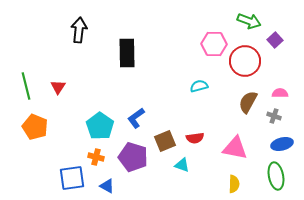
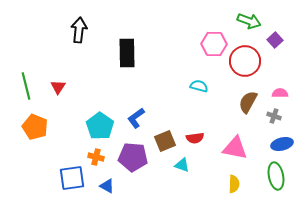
cyan semicircle: rotated 30 degrees clockwise
purple pentagon: rotated 12 degrees counterclockwise
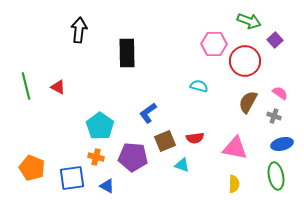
red triangle: rotated 35 degrees counterclockwise
pink semicircle: rotated 35 degrees clockwise
blue L-shape: moved 12 px right, 5 px up
orange pentagon: moved 3 px left, 41 px down
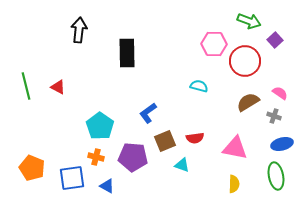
brown semicircle: rotated 30 degrees clockwise
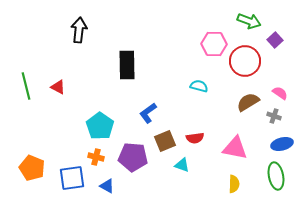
black rectangle: moved 12 px down
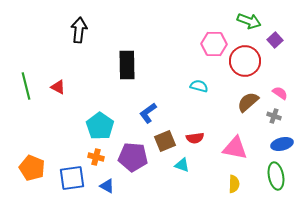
brown semicircle: rotated 10 degrees counterclockwise
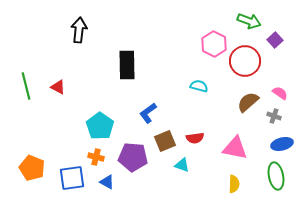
pink hexagon: rotated 25 degrees clockwise
blue triangle: moved 4 px up
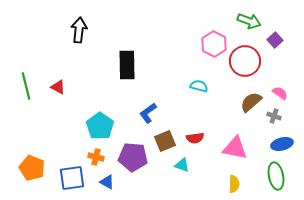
brown semicircle: moved 3 px right
